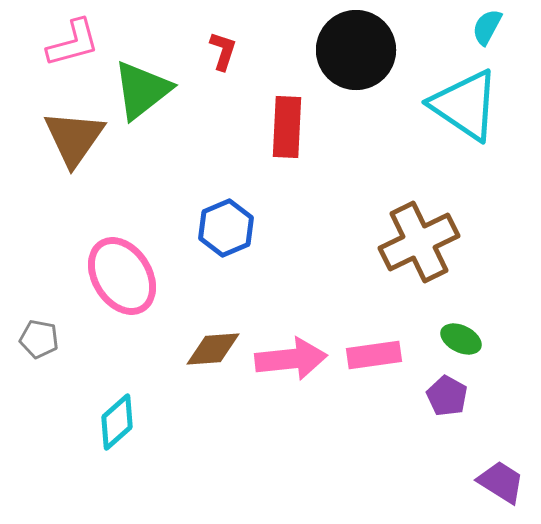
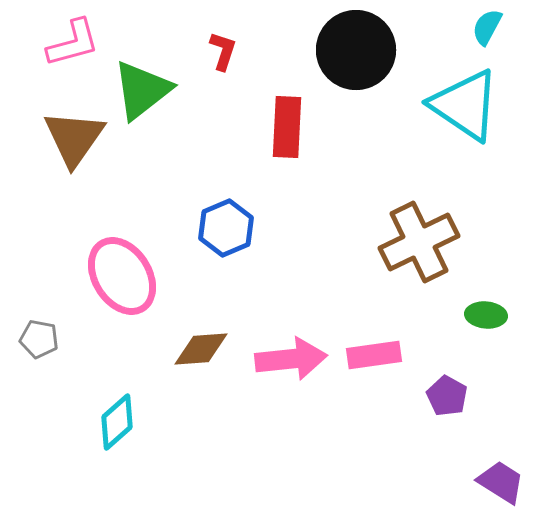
green ellipse: moved 25 px right, 24 px up; rotated 21 degrees counterclockwise
brown diamond: moved 12 px left
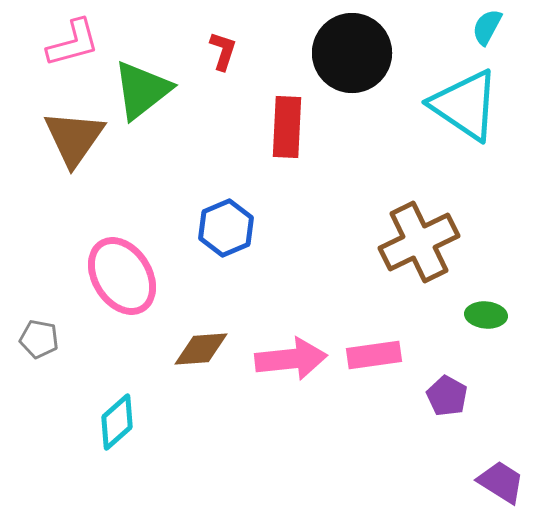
black circle: moved 4 px left, 3 px down
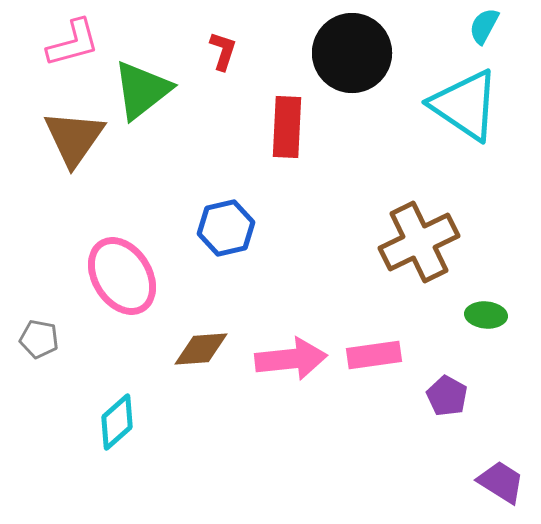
cyan semicircle: moved 3 px left, 1 px up
blue hexagon: rotated 10 degrees clockwise
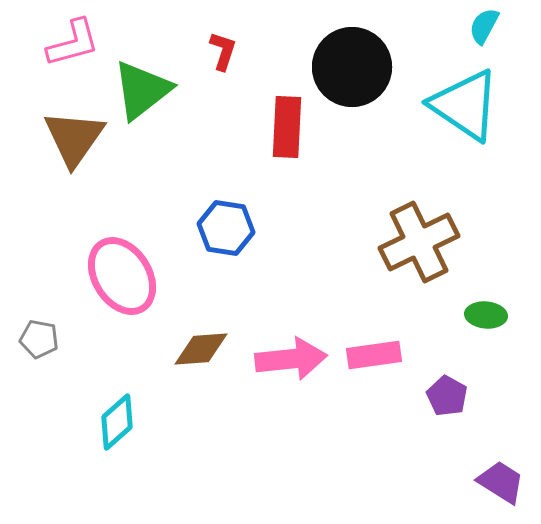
black circle: moved 14 px down
blue hexagon: rotated 22 degrees clockwise
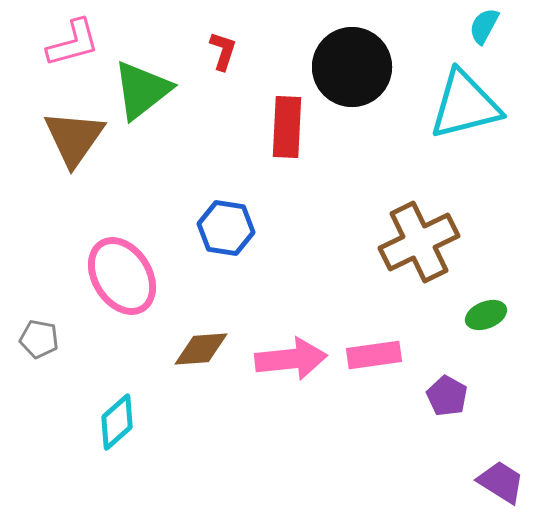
cyan triangle: rotated 48 degrees counterclockwise
green ellipse: rotated 27 degrees counterclockwise
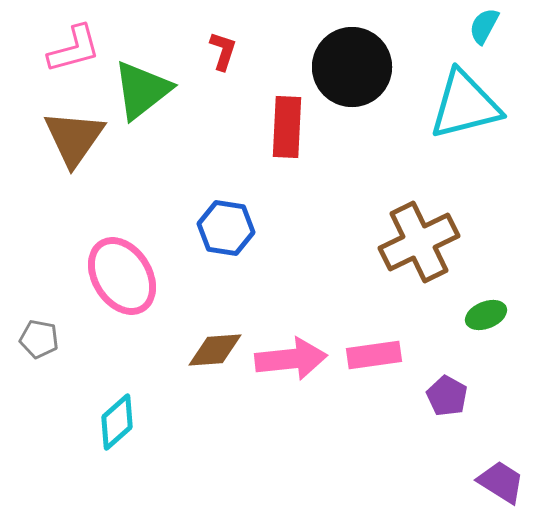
pink L-shape: moved 1 px right, 6 px down
brown diamond: moved 14 px right, 1 px down
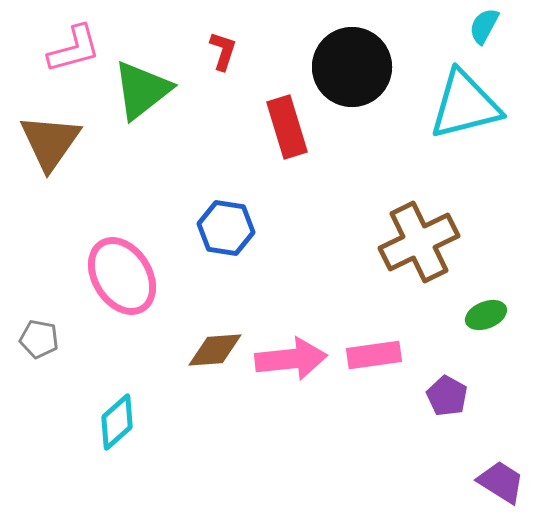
red rectangle: rotated 20 degrees counterclockwise
brown triangle: moved 24 px left, 4 px down
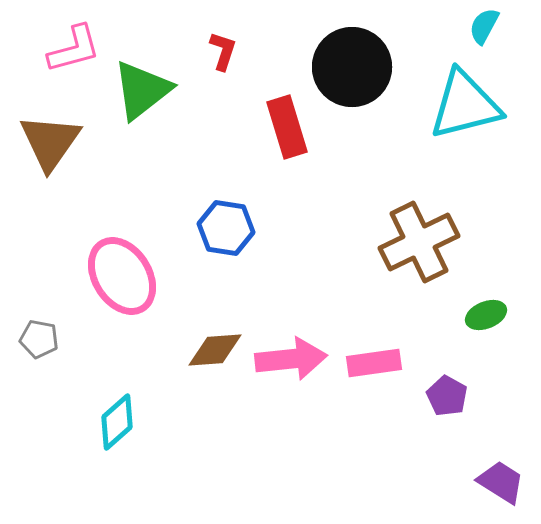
pink rectangle: moved 8 px down
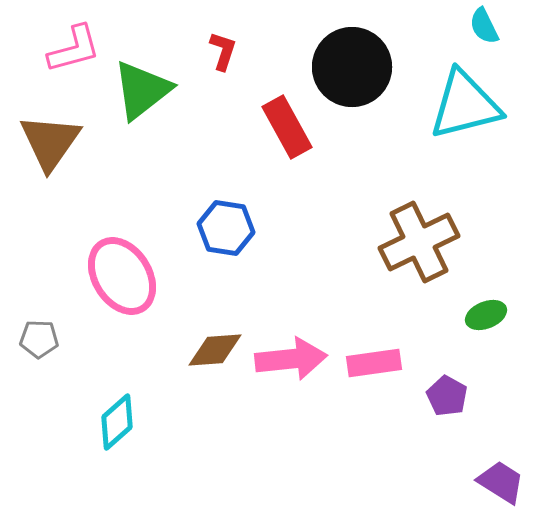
cyan semicircle: rotated 54 degrees counterclockwise
red rectangle: rotated 12 degrees counterclockwise
gray pentagon: rotated 9 degrees counterclockwise
